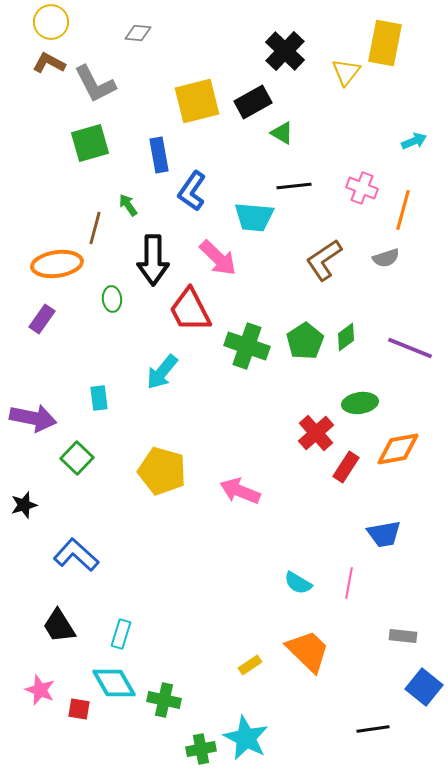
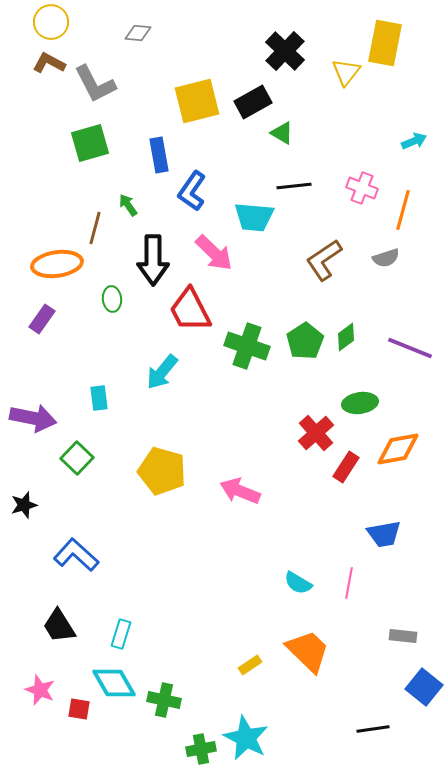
pink arrow at (218, 258): moved 4 px left, 5 px up
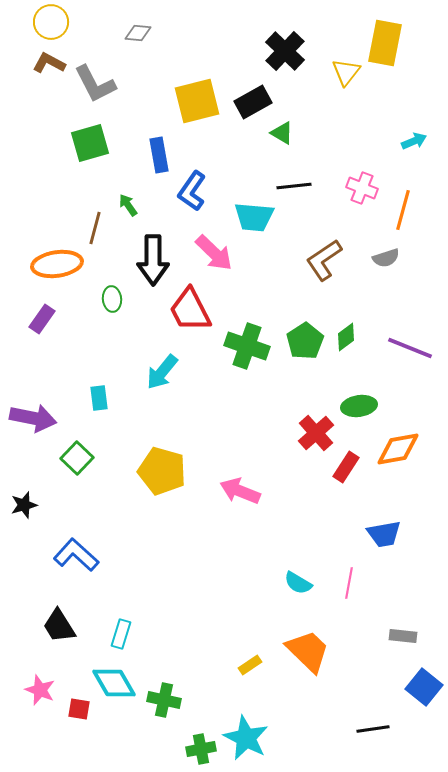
green ellipse at (360, 403): moved 1 px left, 3 px down
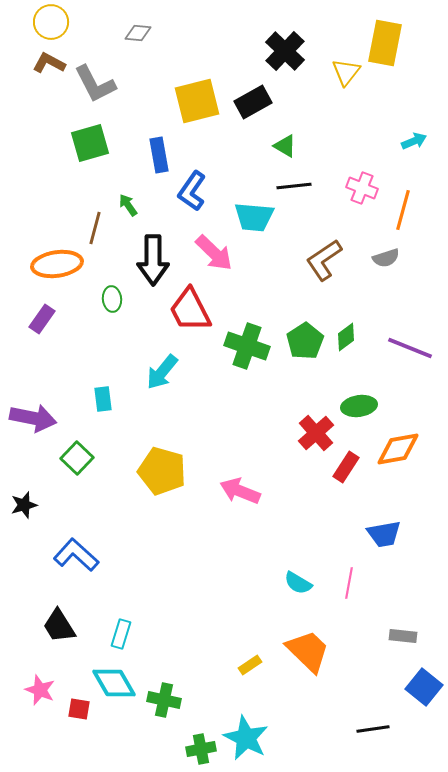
green triangle at (282, 133): moved 3 px right, 13 px down
cyan rectangle at (99, 398): moved 4 px right, 1 px down
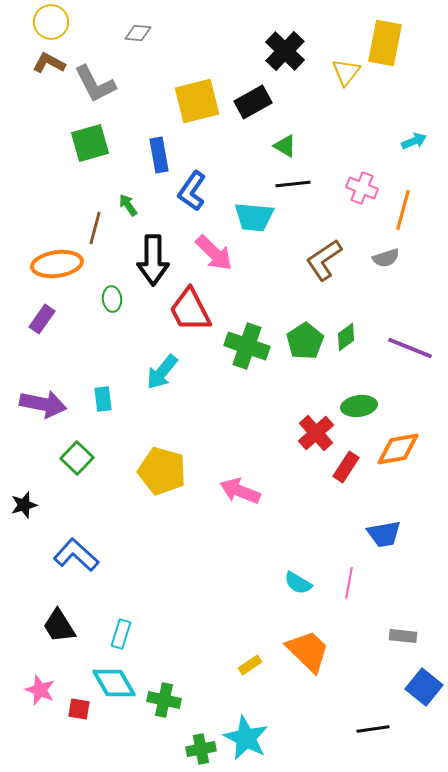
black line at (294, 186): moved 1 px left, 2 px up
purple arrow at (33, 418): moved 10 px right, 14 px up
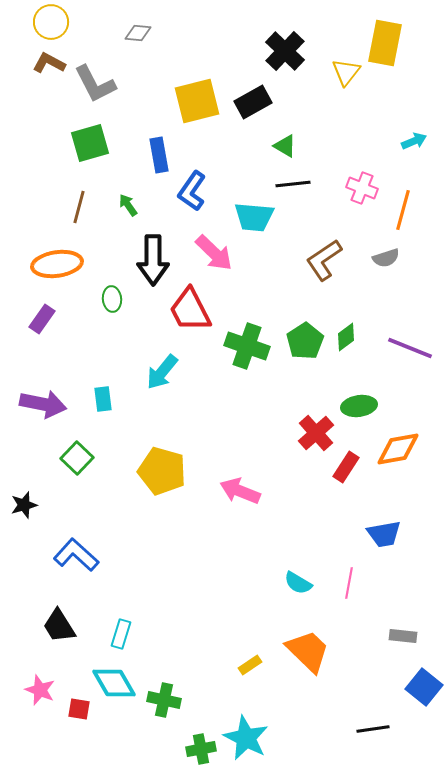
brown line at (95, 228): moved 16 px left, 21 px up
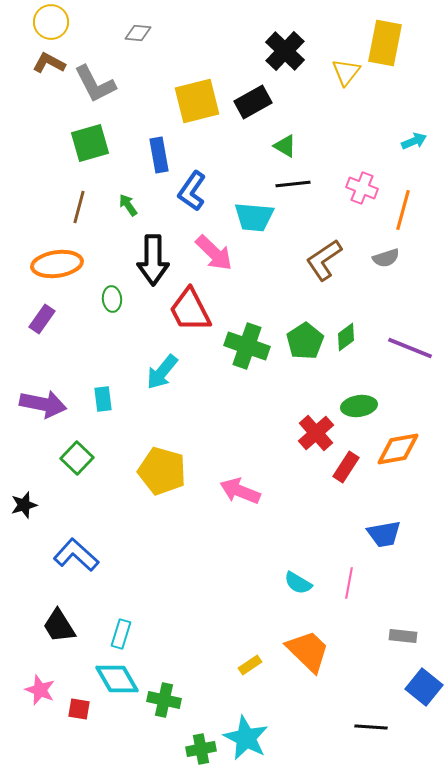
cyan diamond at (114, 683): moved 3 px right, 4 px up
black line at (373, 729): moved 2 px left, 2 px up; rotated 12 degrees clockwise
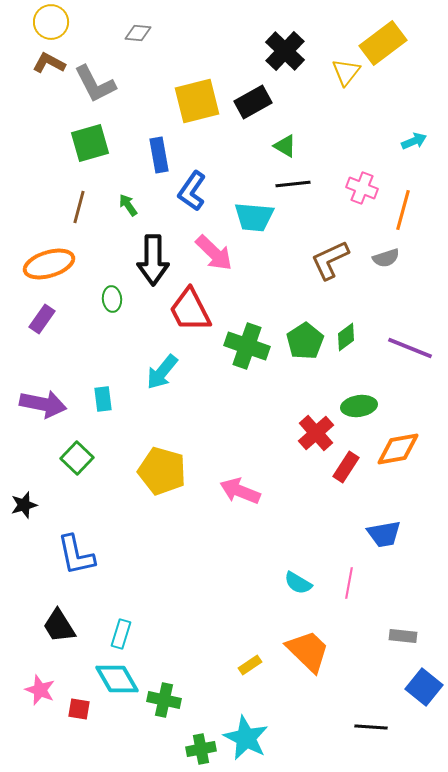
yellow rectangle at (385, 43): moved 2 px left; rotated 42 degrees clockwise
brown L-shape at (324, 260): moved 6 px right; rotated 9 degrees clockwise
orange ellipse at (57, 264): moved 8 px left; rotated 9 degrees counterclockwise
blue L-shape at (76, 555): rotated 144 degrees counterclockwise
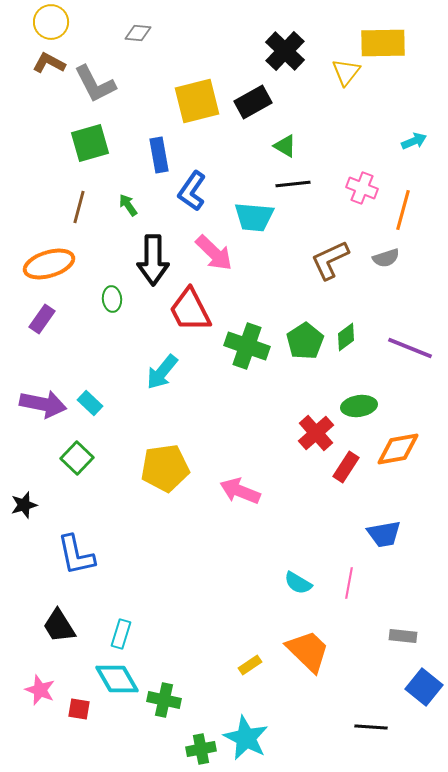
yellow rectangle at (383, 43): rotated 36 degrees clockwise
cyan rectangle at (103, 399): moved 13 px left, 4 px down; rotated 40 degrees counterclockwise
yellow pentagon at (162, 471): moved 3 px right, 3 px up; rotated 24 degrees counterclockwise
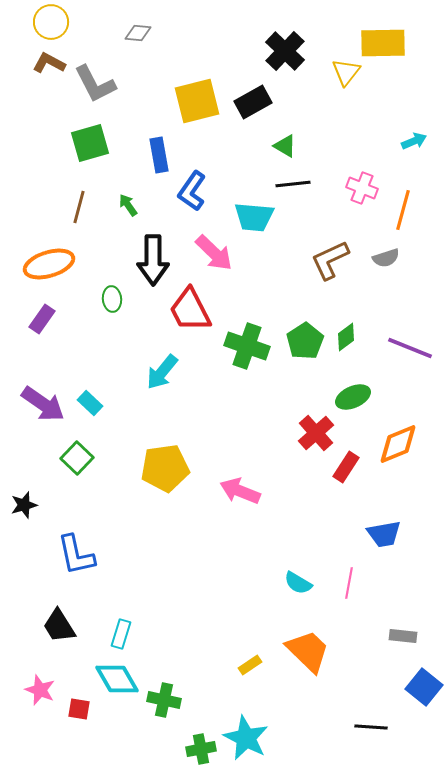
purple arrow at (43, 404): rotated 24 degrees clockwise
green ellipse at (359, 406): moved 6 px left, 9 px up; rotated 16 degrees counterclockwise
orange diamond at (398, 449): moved 5 px up; rotated 12 degrees counterclockwise
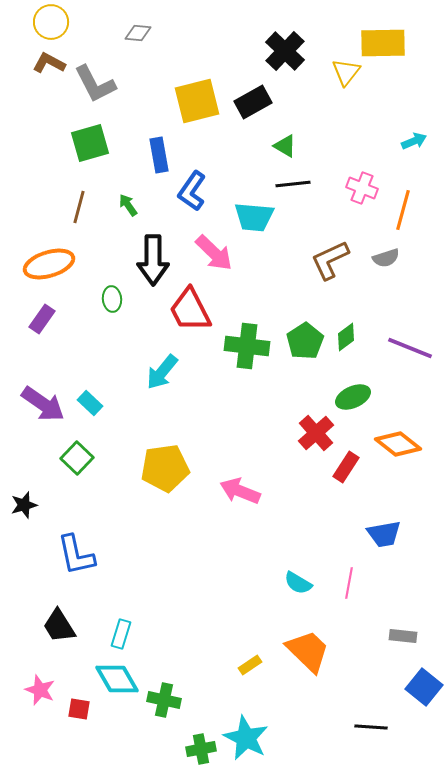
green cross at (247, 346): rotated 12 degrees counterclockwise
orange diamond at (398, 444): rotated 60 degrees clockwise
